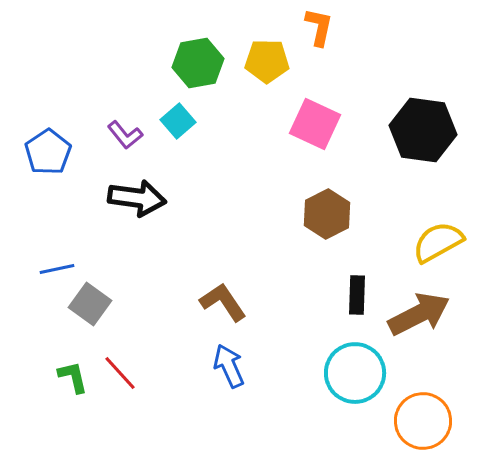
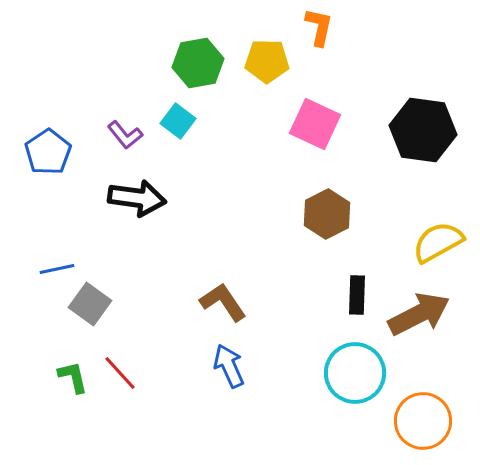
cyan square: rotated 12 degrees counterclockwise
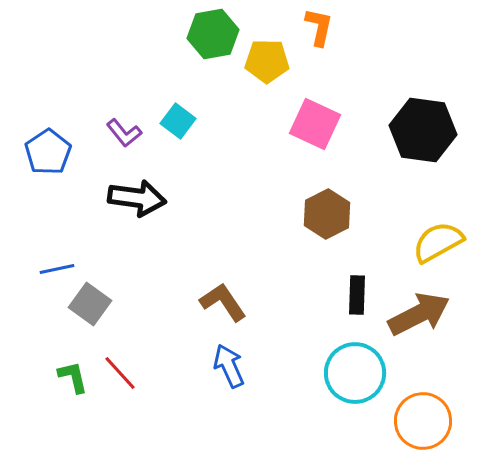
green hexagon: moved 15 px right, 29 px up
purple L-shape: moved 1 px left, 2 px up
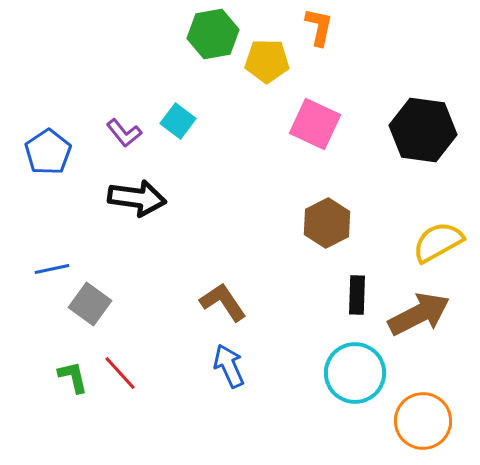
brown hexagon: moved 9 px down
blue line: moved 5 px left
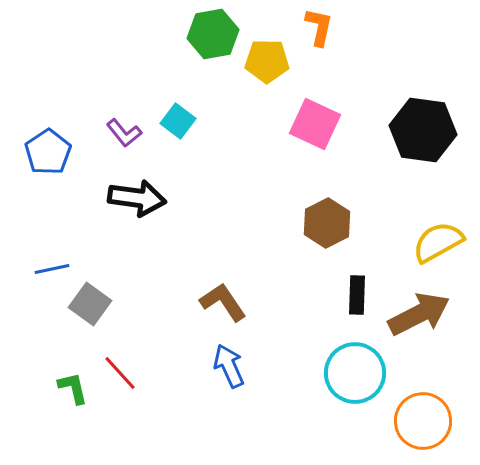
green L-shape: moved 11 px down
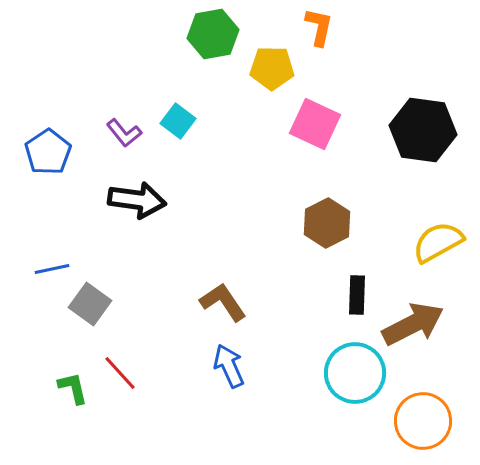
yellow pentagon: moved 5 px right, 7 px down
black arrow: moved 2 px down
brown arrow: moved 6 px left, 10 px down
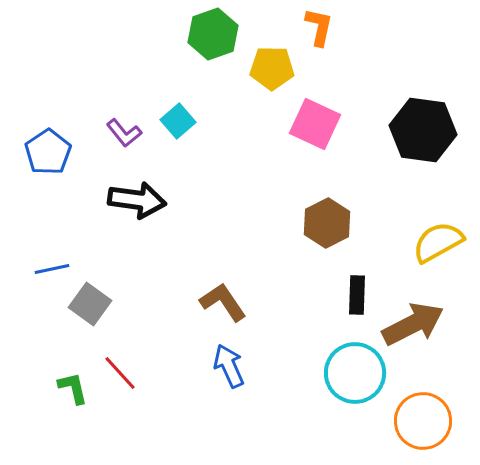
green hexagon: rotated 9 degrees counterclockwise
cyan square: rotated 12 degrees clockwise
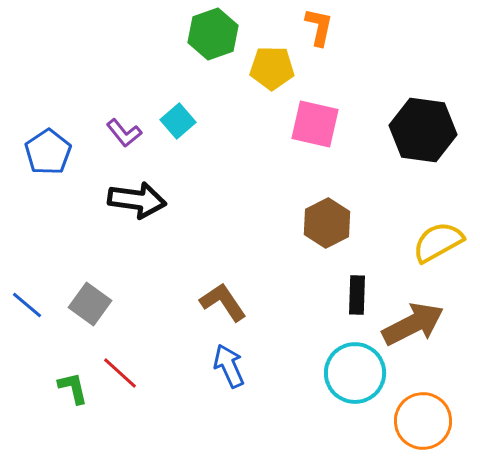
pink square: rotated 12 degrees counterclockwise
blue line: moved 25 px left, 36 px down; rotated 52 degrees clockwise
red line: rotated 6 degrees counterclockwise
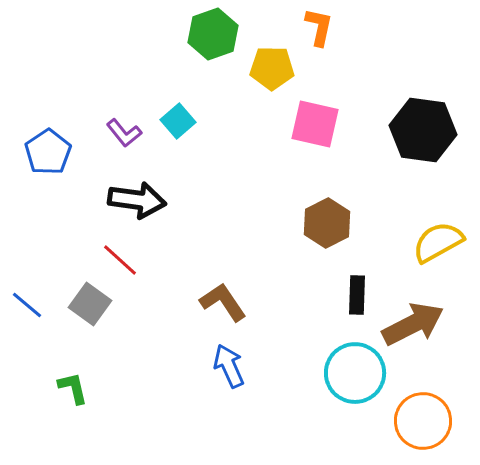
red line: moved 113 px up
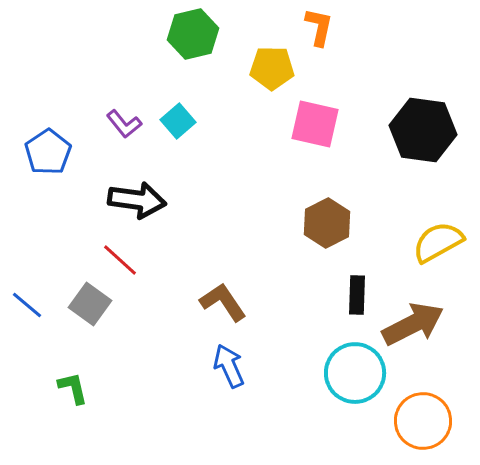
green hexagon: moved 20 px left; rotated 6 degrees clockwise
purple L-shape: moved 9 px up
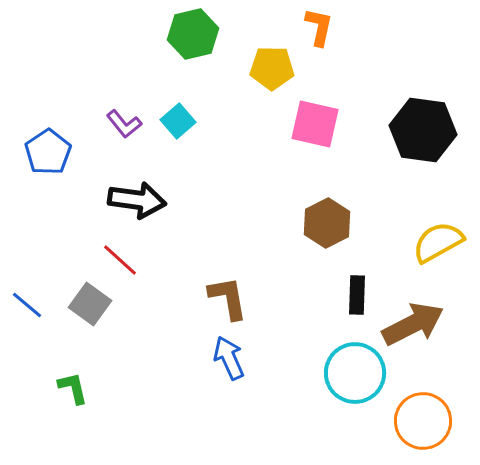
brown L-shape: moved 5 px right, 4 px up; rotated 24 degrees clockwise
blue arrow: moved 8 px up
